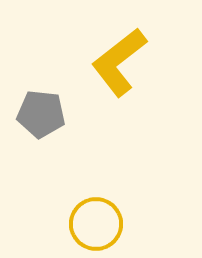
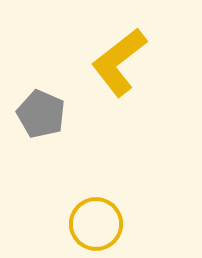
gray pentagon: rotated 18 degrees clockwise
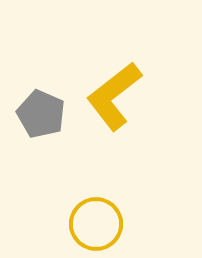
yellow L-shape: moved 5 px left, 34 px down
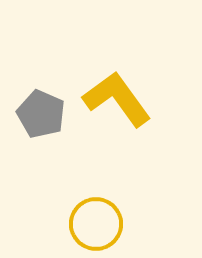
yellow L-shape: moved 3 px right, 3 px down; rotated 92 degrees clockwise
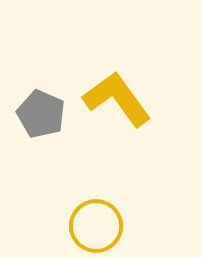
yellow circle: moved 2 px down
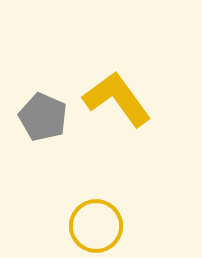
gray pentagon: moved 2 px right, 3 px down
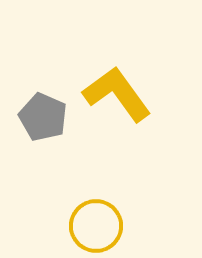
yellow L-shape: moved 5 px up
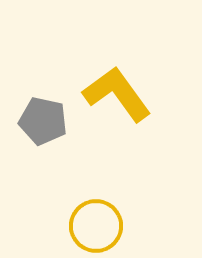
gray pentagon: moved 4 px down; rotated 12 degrees counterclockwise
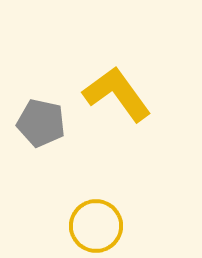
gray pentagon: moved 2 px left, 2 px down
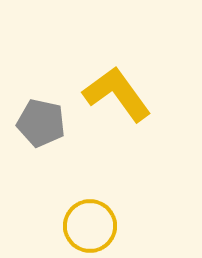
yellow circle: moved 6 px left
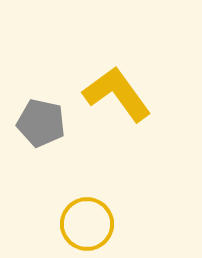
yellow circle: moved 3 px left, 2 px up
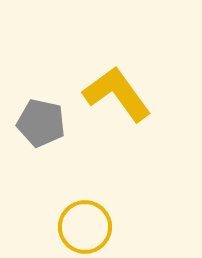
yellow circle: moved 2 px left, 3 px down
